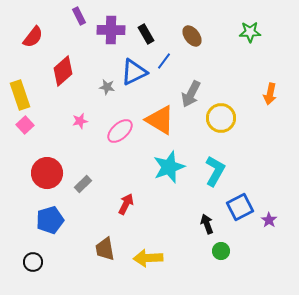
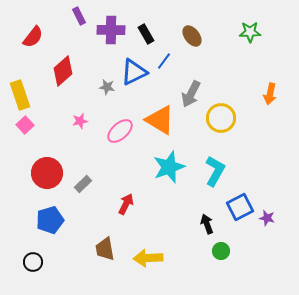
purple star: moved 2 px left, 2 px up; rotated 21 degrees counterclockwise
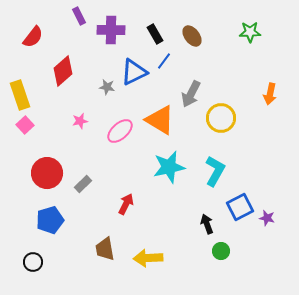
black rectangle: moved 9 px right
cyan star: rotated 8 degrees clockwise
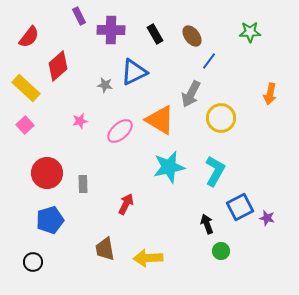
red semicircle: moved 4 px left
blue line: moved 45 px right
red diamond: moved 5 px left, 5 px up
gray star: moved 2 px left, 2 px up
yellow rectangle: moved 6 px right, 7 px up; rotated 28 degrees counterclockwise
gray rectangle: rotated 48 degrees counterclockwise
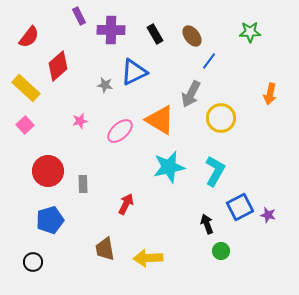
red circle: moved 1 px right, 2 px up
purple star: moved 1 px right, 3 px up
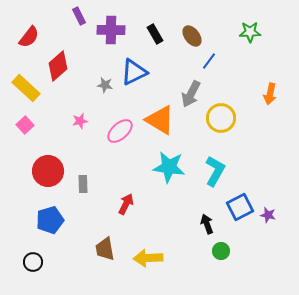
cyan star: rotated 20 degrees clockwise
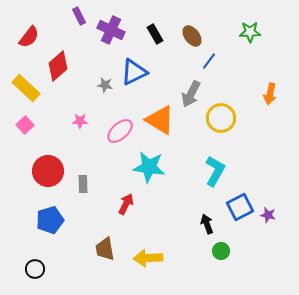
purple cross: rotated 24 degrees clockwise
pink star: rotated 14 degrees clockwise
cyan star: moved 20 px left
black circle: moved 2 px right, 7 px down
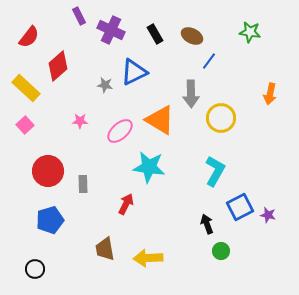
green star: rotated 10 degrees clockwise
brown ellipse: rotated 25 degrees counterclockwise
gray arrow: rotated 28 degrees counterclockwise
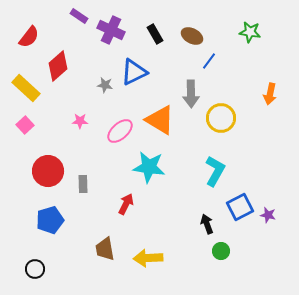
purple rectangle: rotated 30 degrees counterclockwise
